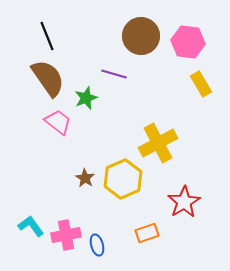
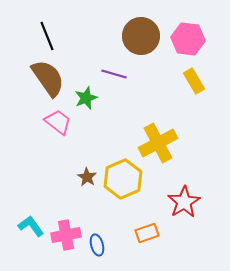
pink hexagon: moved 3 px up
yellow rectangle: moved 7 px left, 3 px up
brown star: moved 2 px right, 1 px up
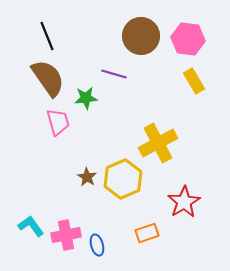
green star: rotated 15 degrees clockwise
pink trapezoid: rotated 36 degrees clockwise
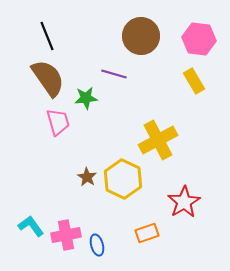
pink hexagon: moved 11 px right
yellow cross: moved 3 px up
yellow hexagon: rotated 12 degrees counterclockwise
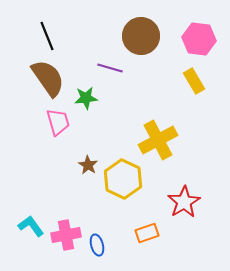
purple line: moved 4 px left, 6 px up
brown star: moved 1 px right, 12 px up
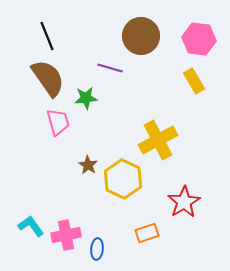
blue ellipse: moved 4 px down; rotated 20 degrees clockwise
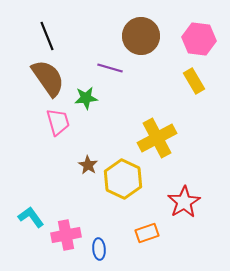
yellow cross: moved 1 px left, 2 px up
cyan L-shape: moved 9 px up
blue ellipse: moved 2 px right; rotated 10 degrees counterclockwise
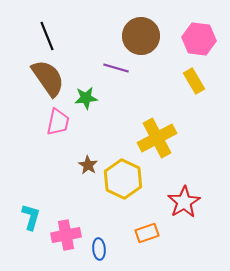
purple line: moved 6 px right
pink trapezoid: rotated 28 degrees clockwise
cyan L-shape: rotated 52 degrees clockwise
